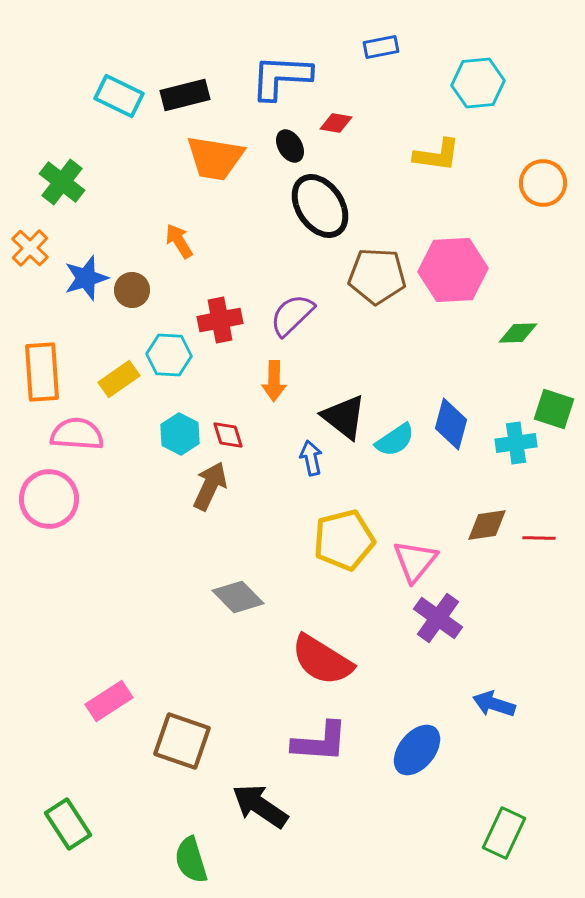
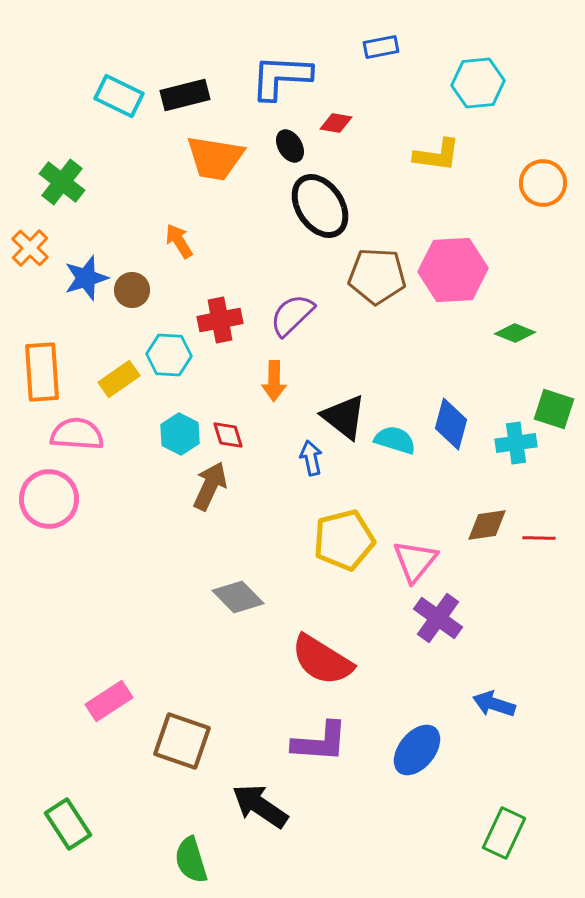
green diamond at (518, 333): moved 3 px left; rotated 24 degrees clockwise
cyan semicircle at (395, 440): rotated 129 degrees counterclockwise
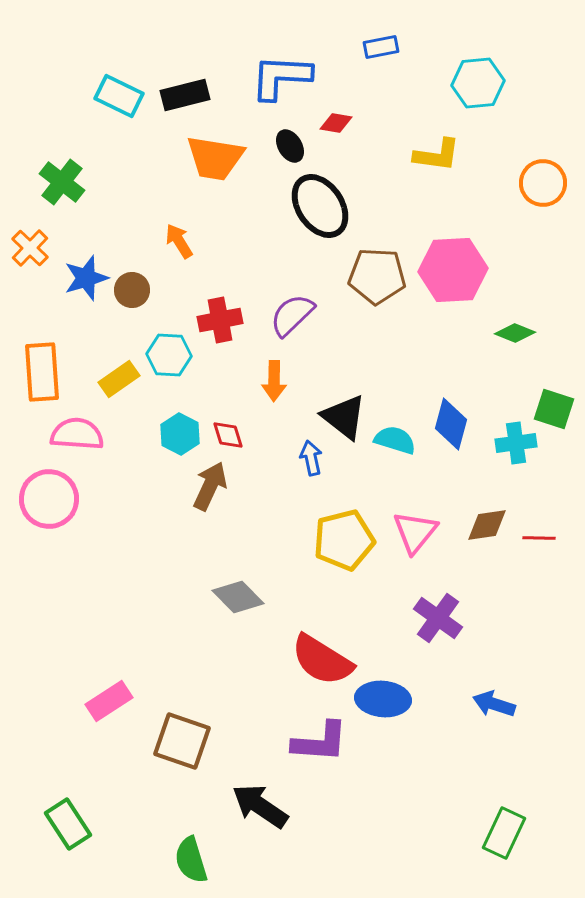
pink triangle at (415, 561): moved 29 px up
blue ellipse at (417, 750): moved 34 px left, 51 px up; rotated 56 degrees clockwise
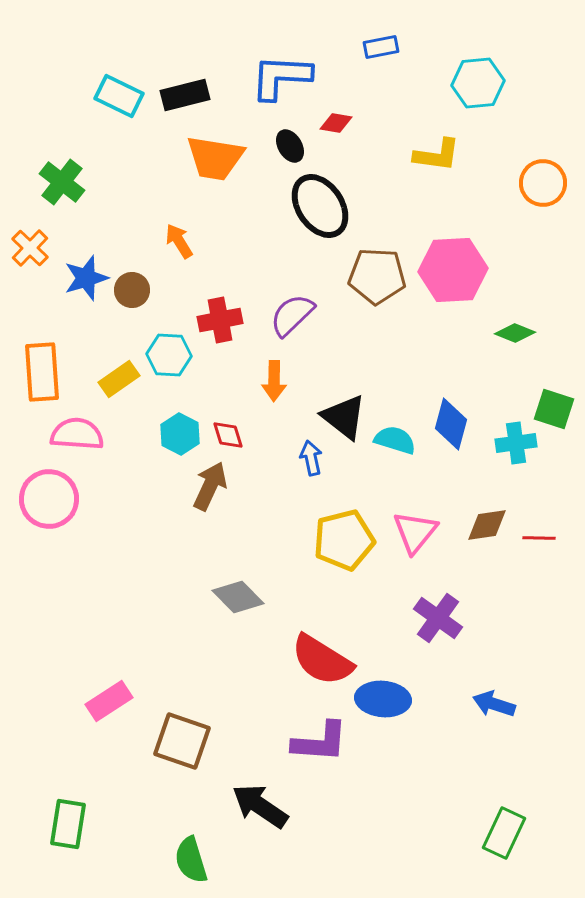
green rectangle at (68, 824): rotated 42 degrees clockwise
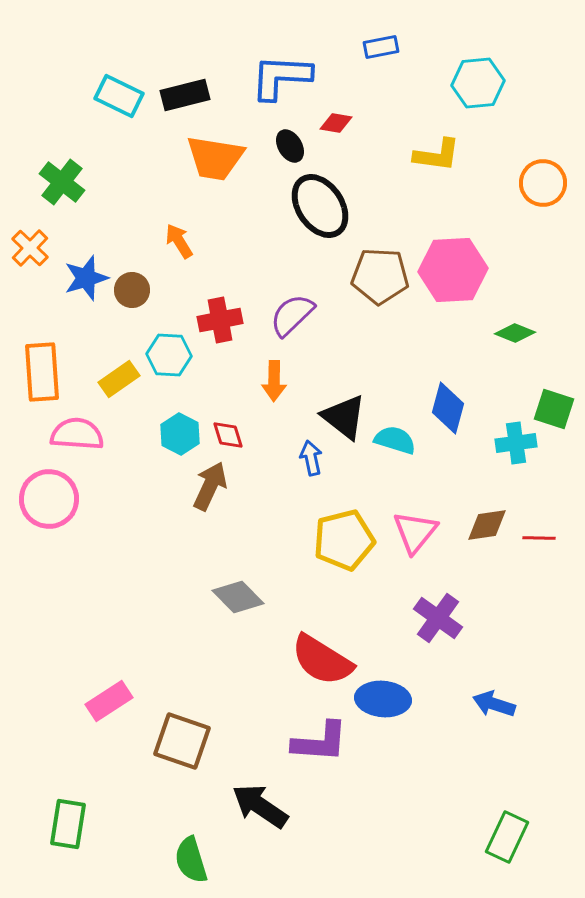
brown pentagon at (377, 276): moved 3 px right
blue diamond at (451, 424): moved 3 px left, 16 px up
green rectangle at (504, 833): moved 3 px right, 4 px down
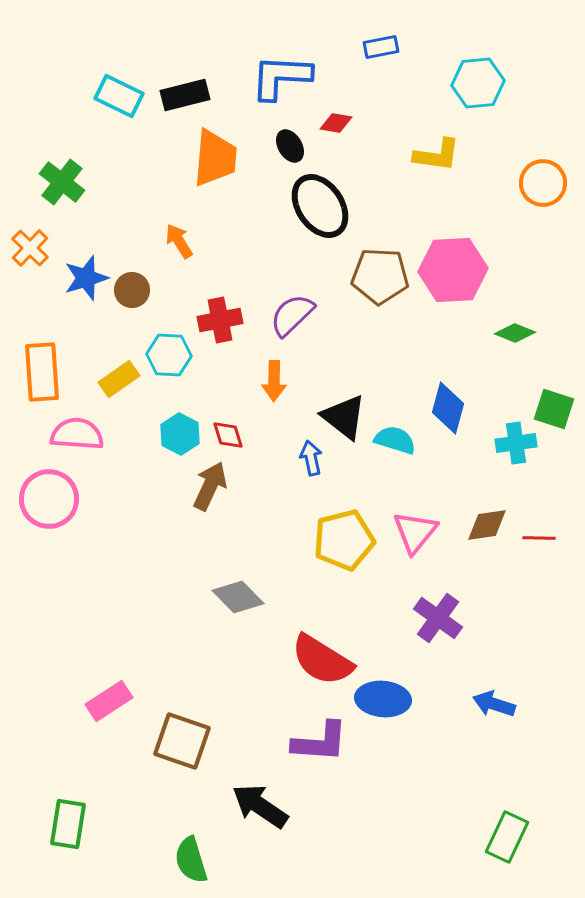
orange trapezoid at (215, 158): rotated 94 degrees counterclockwise
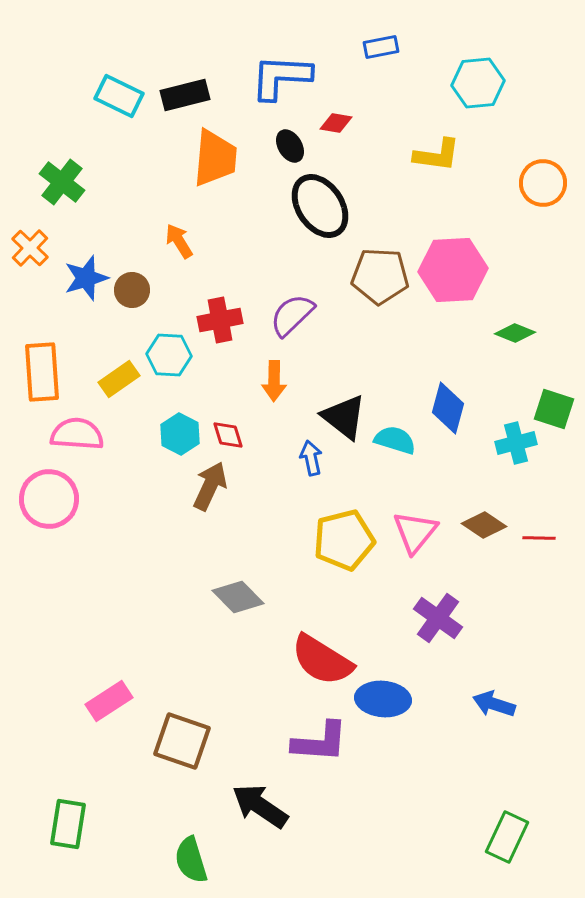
cyan cross at (516, 443): rotated 6 degrees counterclockwise
brown diamond at (487, 525): moved 3 px left; rotated 42 degrees clockwise
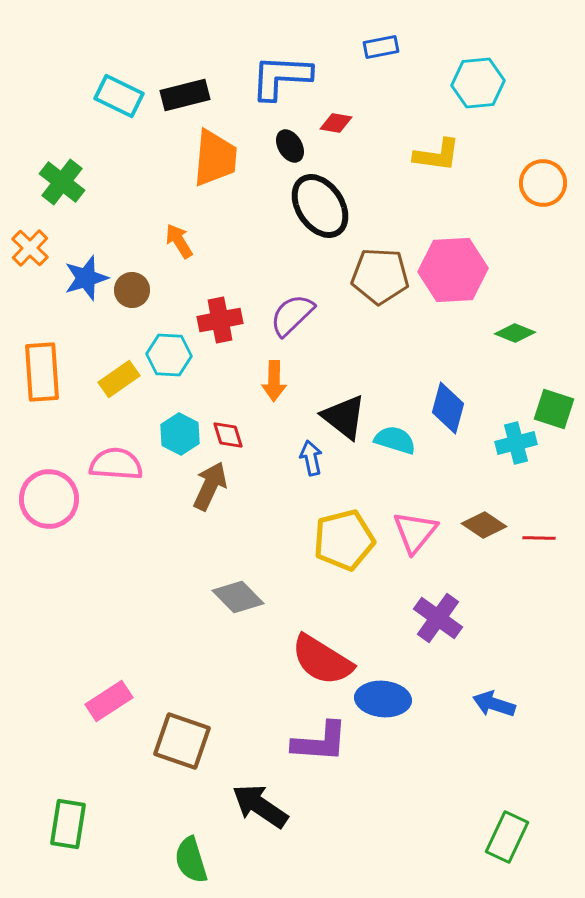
pink semicircle at (77, 434): moved 39 px right, 30 px down
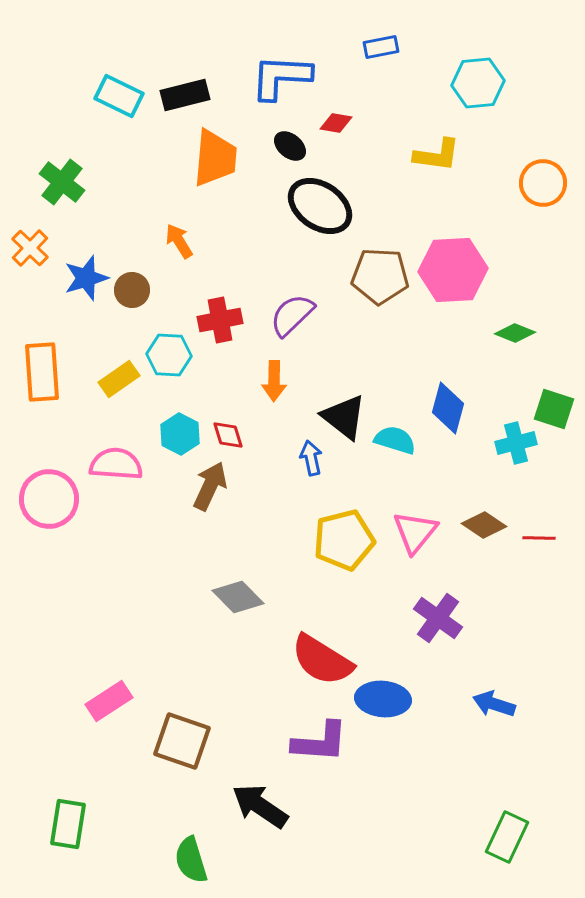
black ellipse at (290, 146): rotated 20 degrees counterclockwise
black ellipse at (320, 206): rotated 22 degrees counterclockwise
